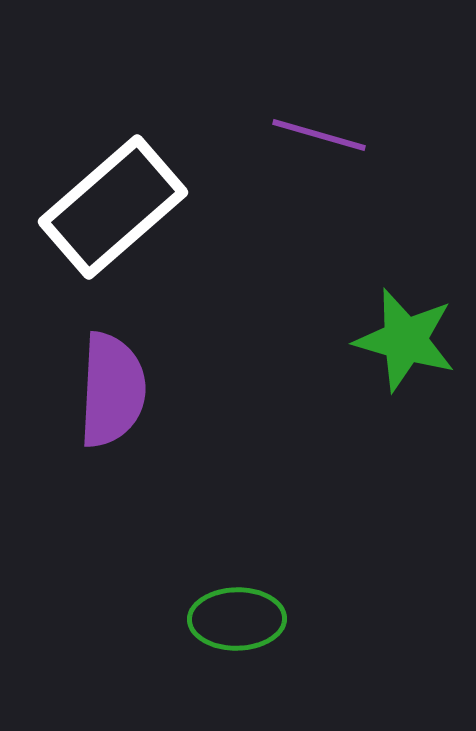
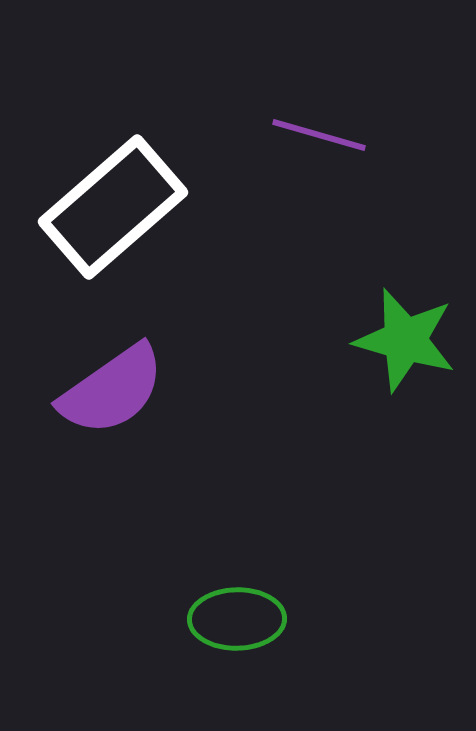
purple semicircle: rotated 52 degrees clockwise
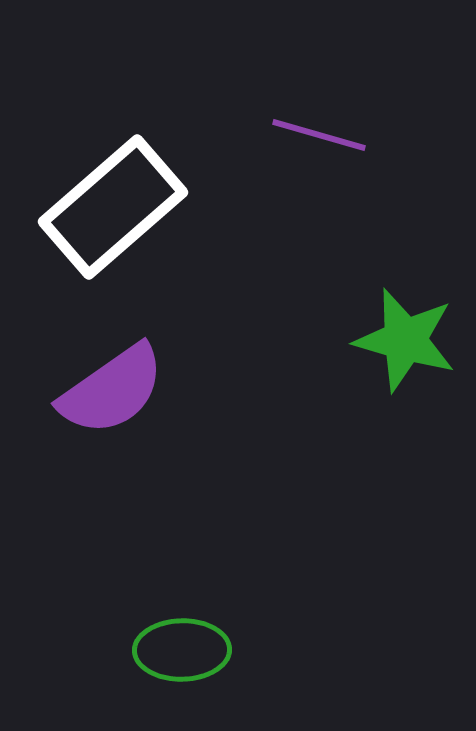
green ellipse: moved 55 px left, 31 px down
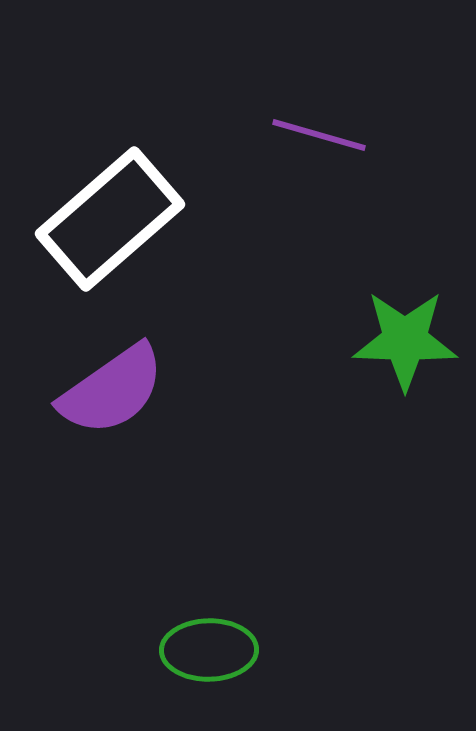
white rectangle: moved 3 px left, 12 px down
green star: rotated 14 degrees counterclockwise
green ellipse: moved 27 px right
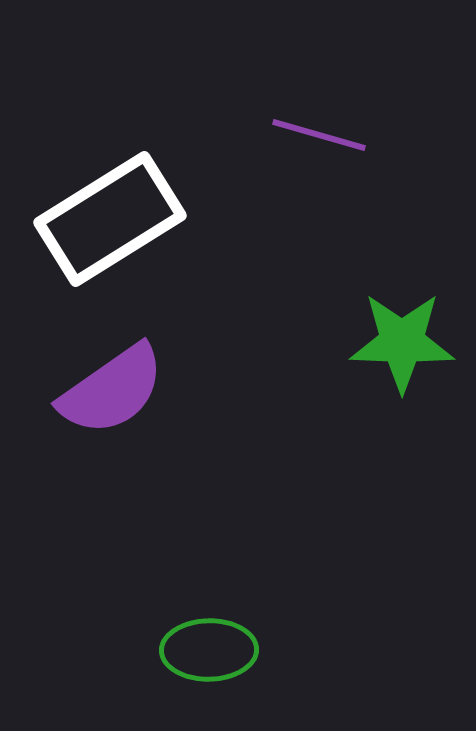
white rectangle: rotated 9 degrees clockwise
green star: moved 3 px left, 2 px down
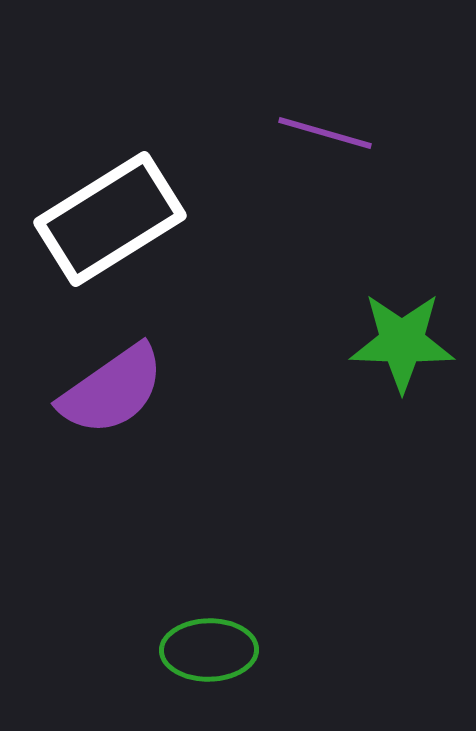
purple line: moved 6 px right, 2 px up
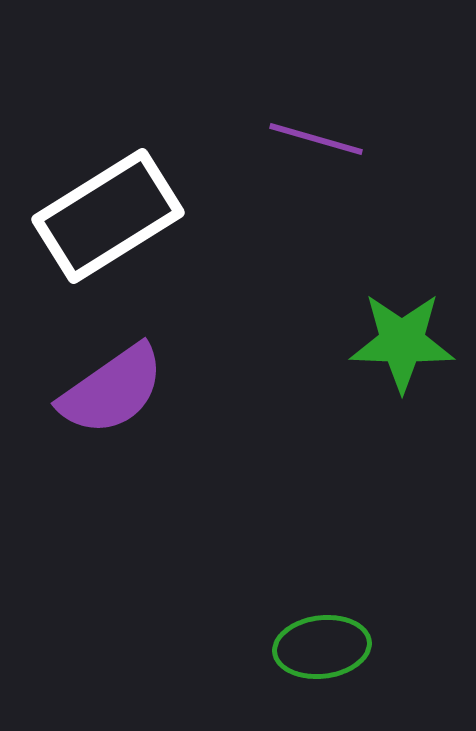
purple line: moved 9 px left, 6 px down
white rectangle: moved 2 px left, 3 px up
green ellipse: moved 113 px right, 3 px up; rotated 6 degrees counterclockwise
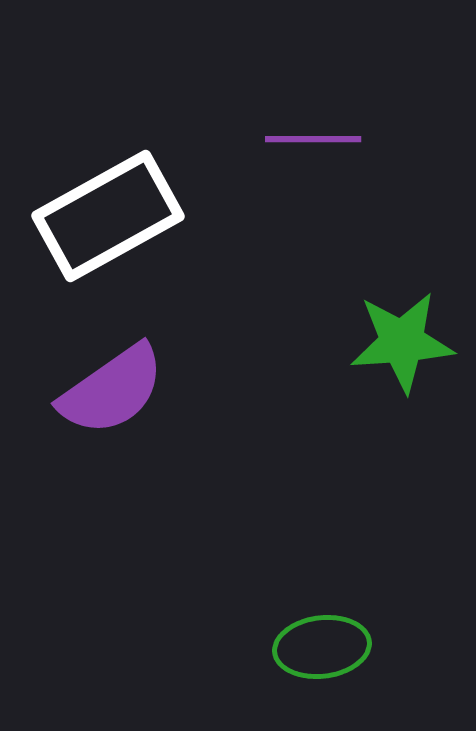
purple line: moved 3 px left; rotated 16 degrees counterclockwise
white rectangle: rotated 3 degrees clockwise
green star: rotated 6 degrees counterclockwise
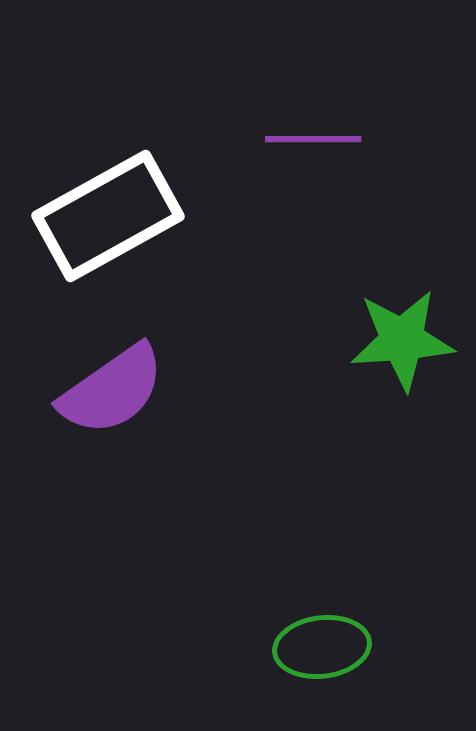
green star: moved 2 px up
